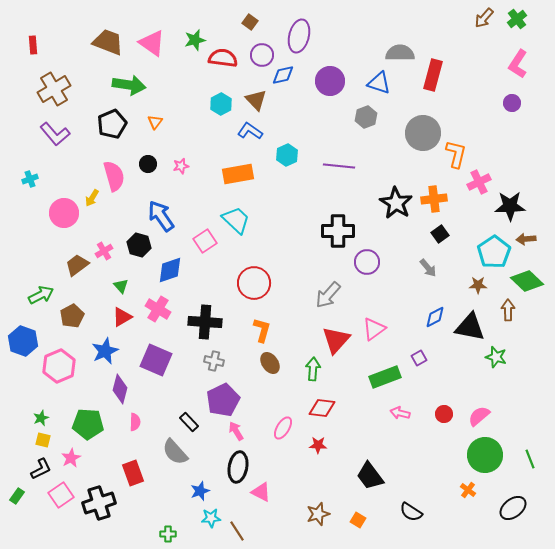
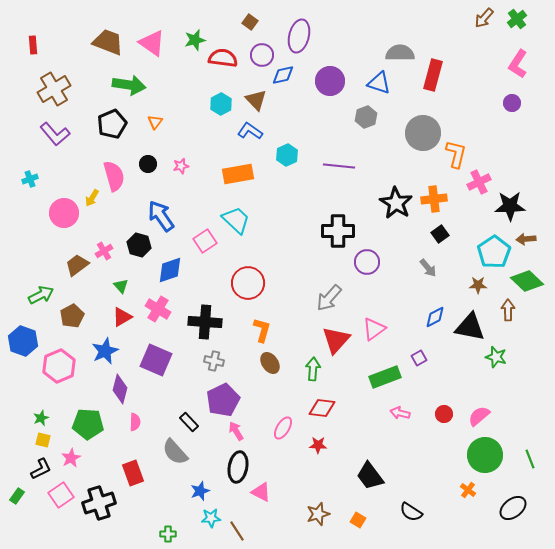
red circle at (254, 283): moved 6 px left
gray arrow at (328, 295): moved 1 px right, 3 px down
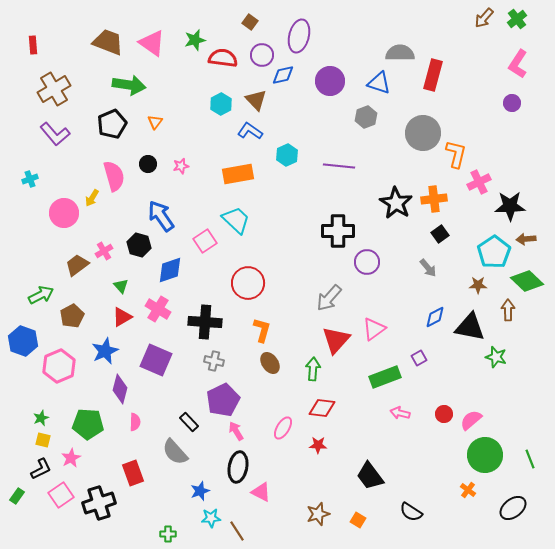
pink semicircle at (479, 416): moved 8 px left, 4 px down
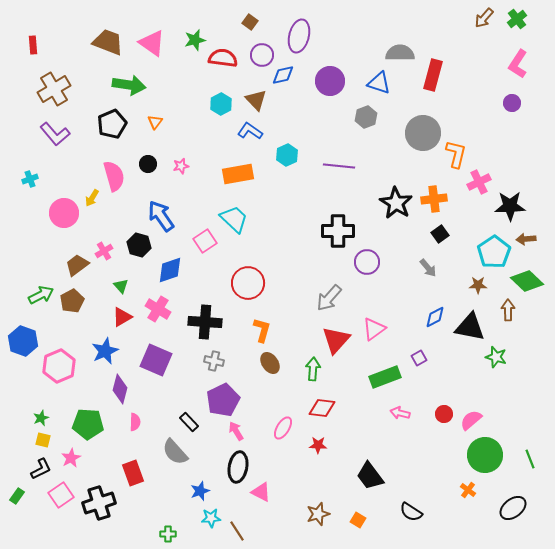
cyan trapezoid at (236, 220): moved 2 px left, 1 px up
brown pentagon at (72, 316): moved 15 px up
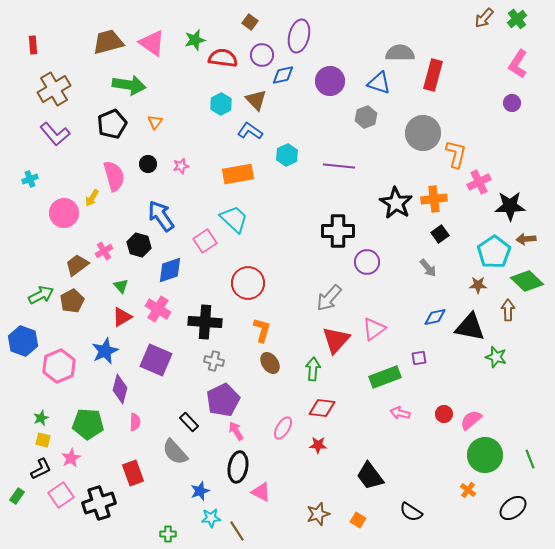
brown trapezoid at (108, 42): rotated 36 degrees counterclockwise
blue diamond at (435, 317): rotated 15 degrees clockwise
purple square at (419, 358): rotated 21 degrees clockwise
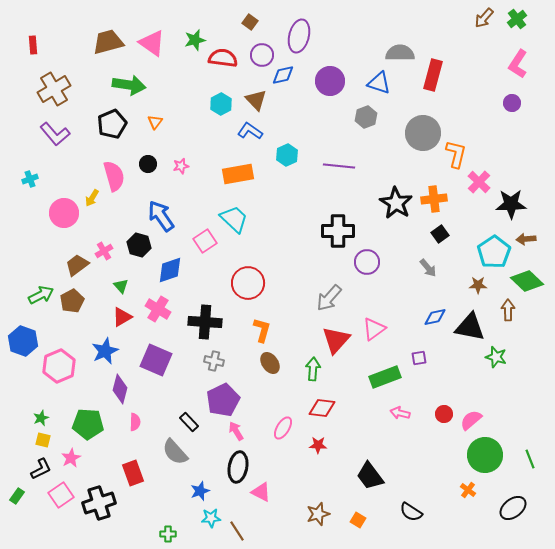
pink cross at (479, 182): rotated 20 degrees counterclockwise
black star at (510, 206): moved 1 px right, 2 px up
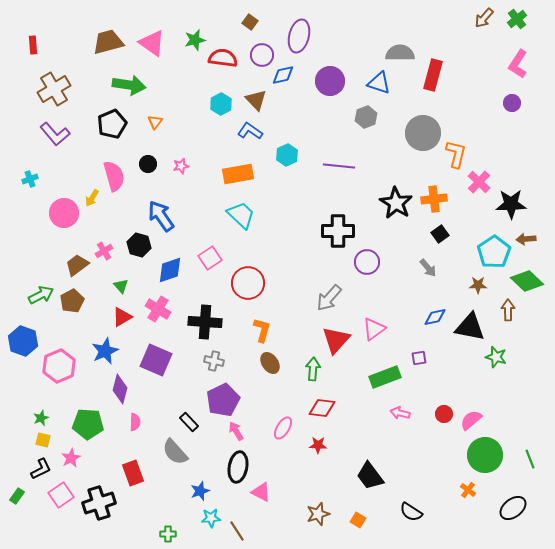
cyan trapezoid at (234, 219): moved 7 px right, 4 px up
pink square at (205, 241): moved 5 px right, 17 px down
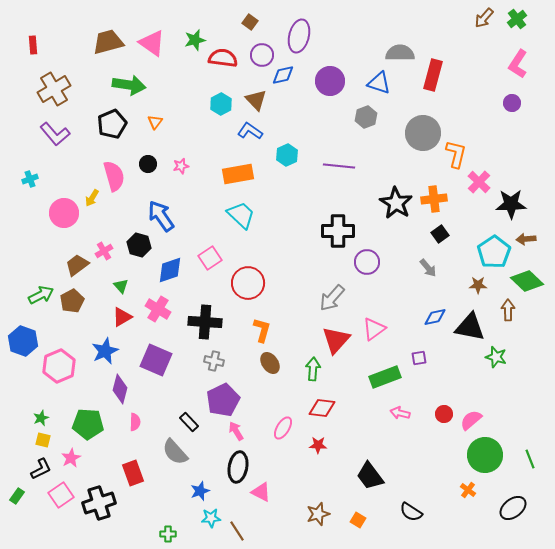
gray arrow at (329, 298): moved 3 px right
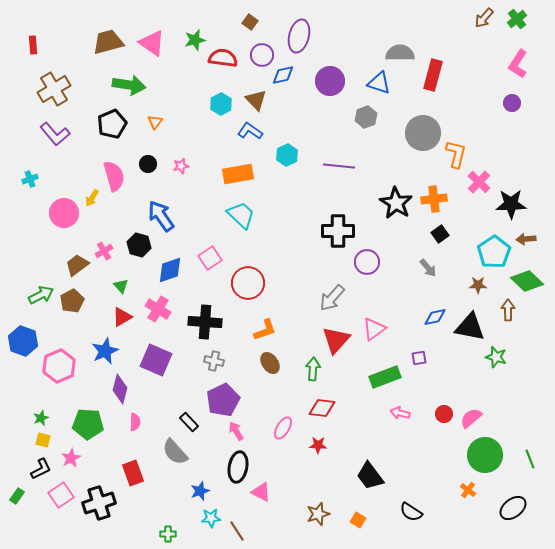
orange L-shape at (262, 330): moved 3 px right; rotated 55 degrees clockwise
pink semicircle at (471, 420): moved 2 px up
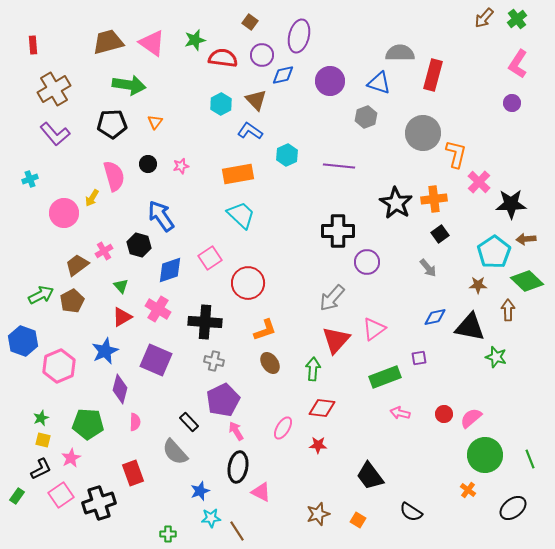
black pentagon at (112, 124): rotated 20 degrees clockwise
